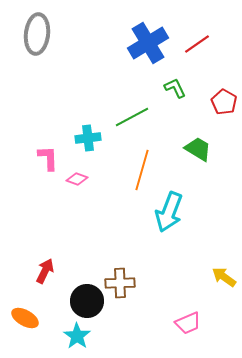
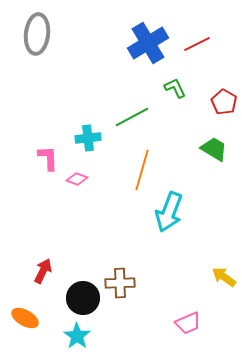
red line: rotated 8 degrees clockwise
green trapezoid: moved 16 px right
red arrow: moved 2 px left
black circle: moved 4 px left, 3 px up
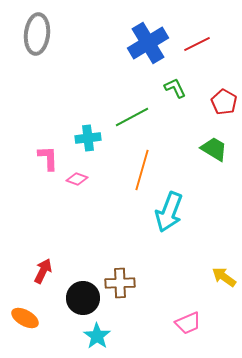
cyan star: moved 20 px right
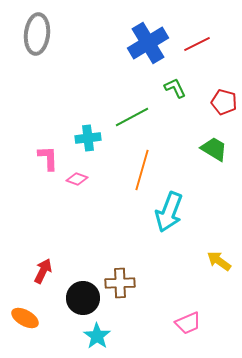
red pentagon: rotated 15 degrees counterclockwise
yellow arrow: moved 5 px left, 16 px up
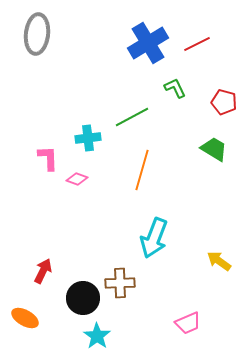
cyan arrow: moved 15 px left, 26 px down
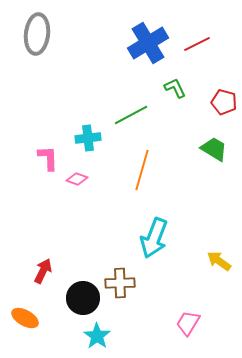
green line: moved 1 px left, 2 px up
pink trapezoid: rotated 144 degrees clockwise
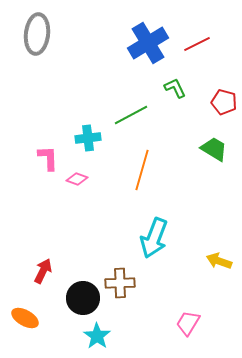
yellow arrow: rotated 15 degrees counterclockwise
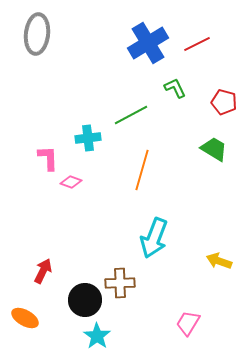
pink diamond: moved 6 px left, 3 px down
black circle: moved 2 px right, 2 px down
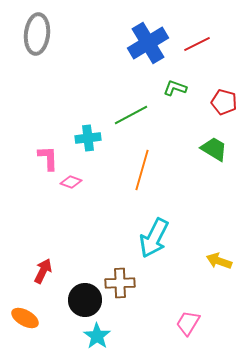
green L-shape: rotated 45 degrees counterclockwise
cyan arrow: rotated 6 degrees clockwise
